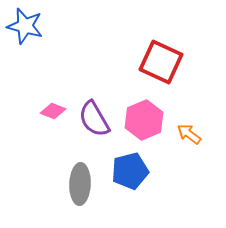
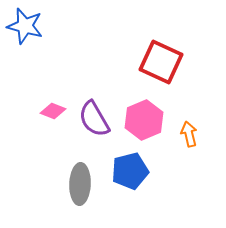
orange arrow: rotated 40 degrees clockwise
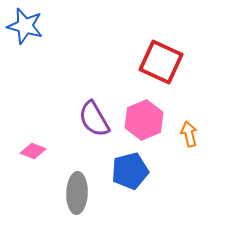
pink diamond: moved 20 px left, 40 px down
gray ellipse: moved 3 px left, 9 px down
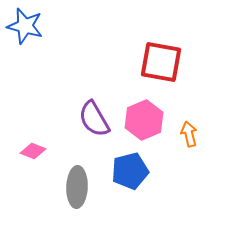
red square: rotated 15 degrees counterclockwise
gray ellipse: moved 6 px up
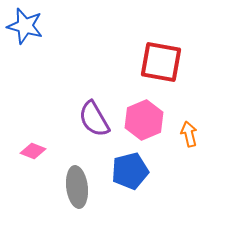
gray ellipse: rotated 9 degrees counterclockwise
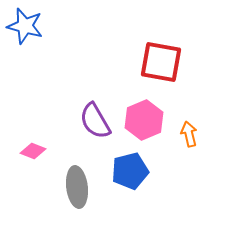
purple semicircle: moved 1 px right, 2 px down
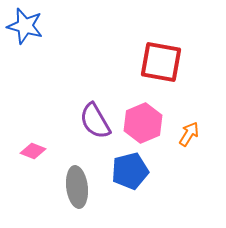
pink hexagon: moved 1 px left, 3 px down
orange arrow: rotated 45 degrees clockwise
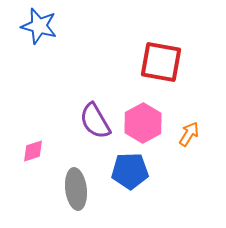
blue star: moved 14 px right
pink hexagon: rotated 6 degrees counterclockwise
pink diamond: rotated 40 degrees counterclockwise
blue pentagon: rotated 12 degrees clockwise
gray ellipse: moved 1 px left, 2 px down
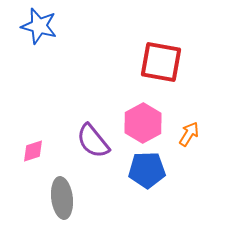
purple semicircle: moved 2 px left, 20 px down; rotated 9 degrees counterclockwise
blue pentagon: moved 17 px right, 1 px up
gray ellipse: moved 14 px left, 9 px down
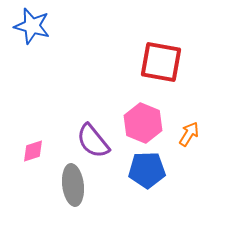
blue star: moved 7 px left
pink hexagon: rotated 9 degrees counterclockwise
gray ellipse: moved 11 px right, 13 px up
